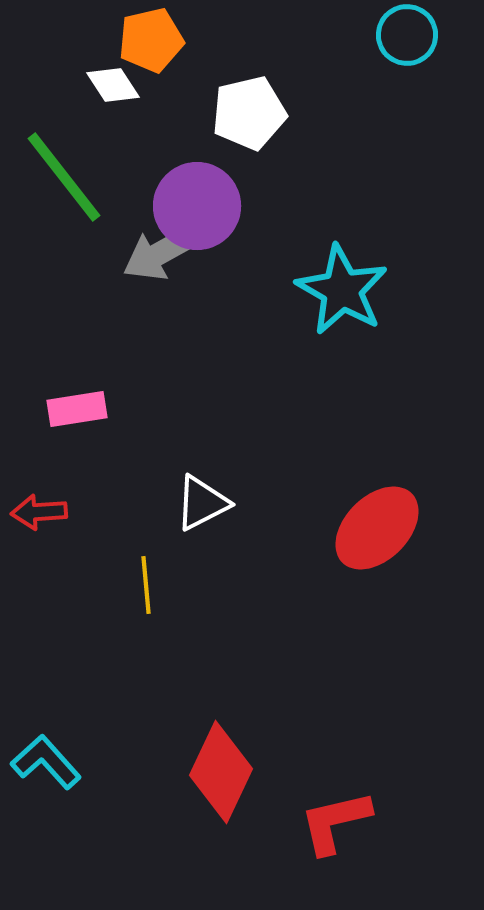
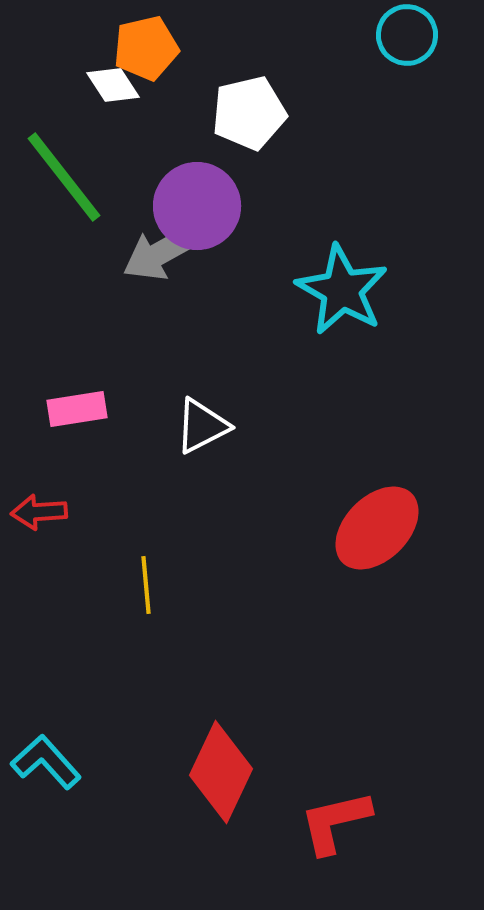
orange pentagon: moved 5 px left, 8 px down
white triangle: moved 77 px up
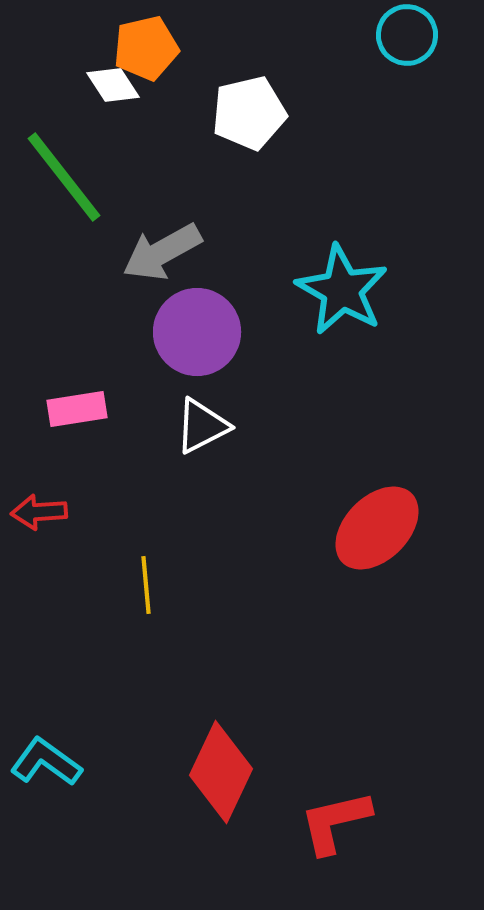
purple circle: moved 126 px down
cyan L-shape: rotated 12 degrees counterclockwise
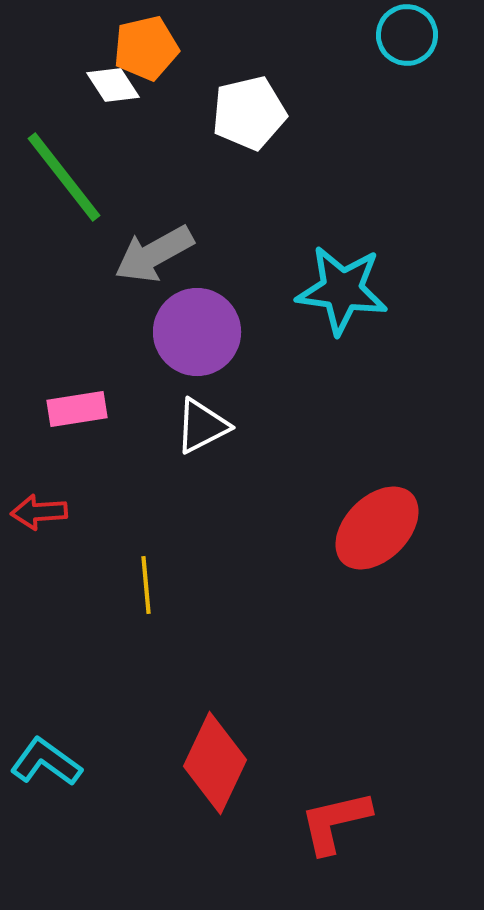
gray arrow: moved 8 px left, 2 px down
cyan star: rotated 22 degrees counterclockwise
red diamond: moved 6 px left, 9 px up
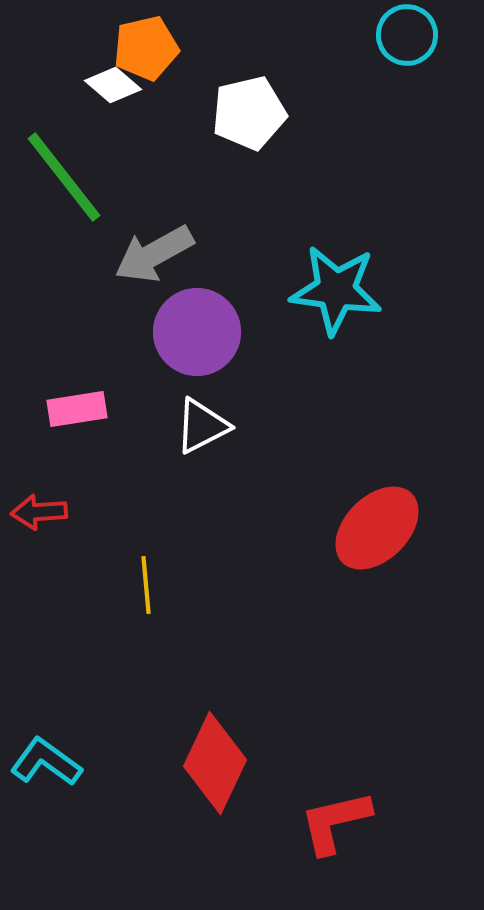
white diamond: rotated 16 degrees counterclockwise
cyan star: moved 6 px left
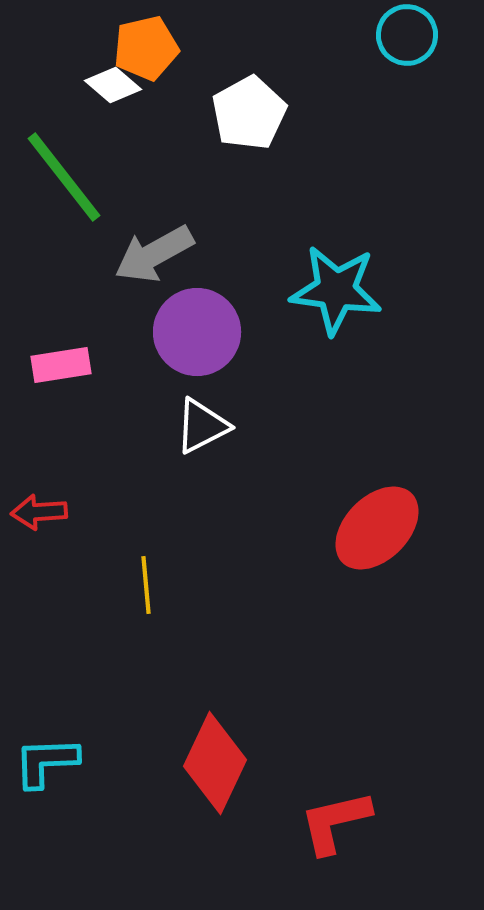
white pentagon: rotated 16 degrees counterclockwise
pink rectangle: moved 16 px left, 44 px up
cyan L-shape: rotated 38 degrees counterclockwise
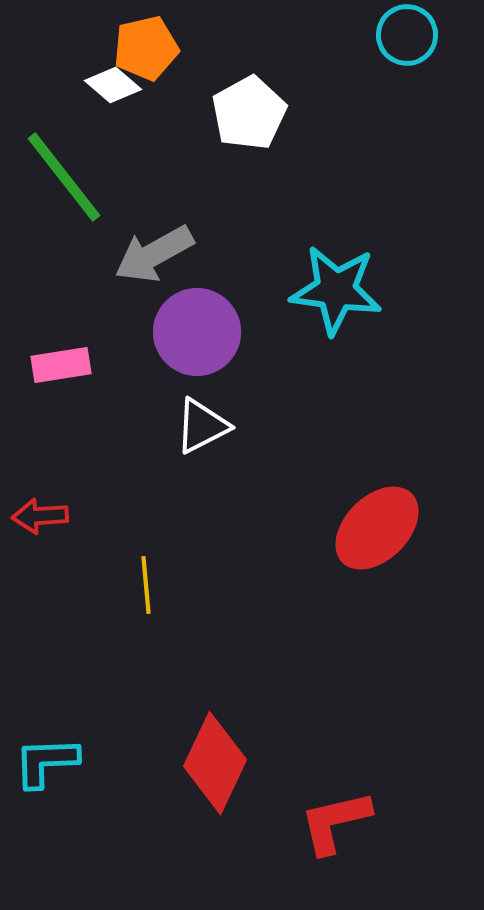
red arrow: moved 1 px right, 4 px down
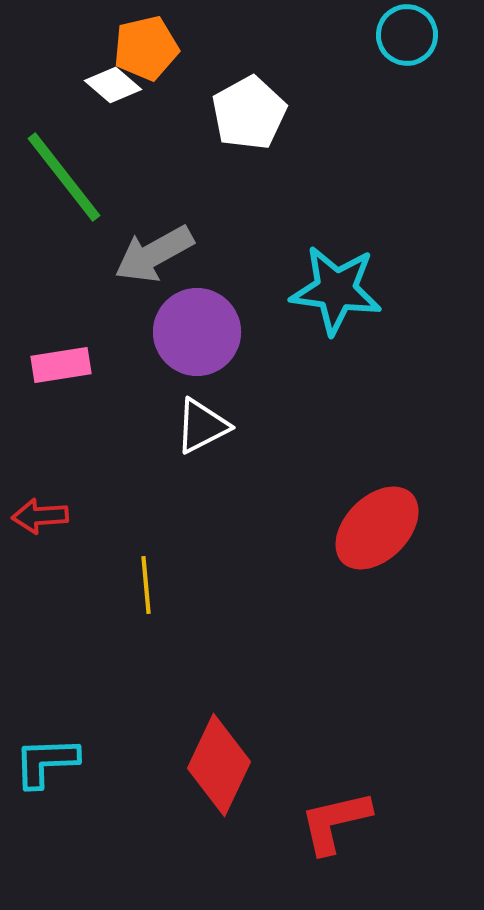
red diamond: moved 4 px right, 2 px down
